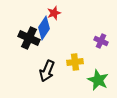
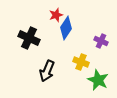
red star: moved 2 px right, 2 px down
blue diamond: moved 22 px right
yellow cross: moved 6 px right; rotated 28 degrees clockwise
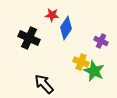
red star: moved 4 px left; rotated 24 degrees clockwise
black arrow: moved 3 px left, 13 px down; rotated 115 degrees clockwise
green star: moved 4 px left, 9 px up
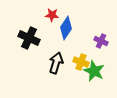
black arrow: moved 12 px right, 21 px up; rotated 60 degrees clockwise
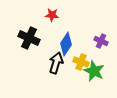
blue diamond: moved 16 px down
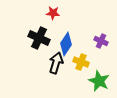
red star: moved 1 px right, 2 px up
black cross: moved 10 px right
green star: moved 5 px right, 10 px down
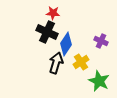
black cross: moved 8 px right, 6 px up
yellow cross: rotated 35 degrees clockwise
